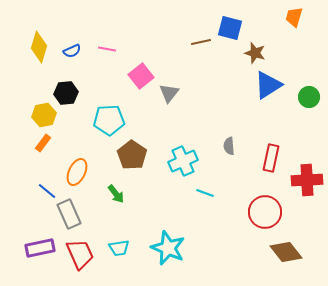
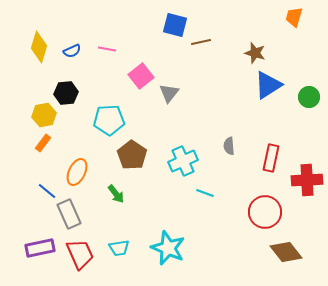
blue square: moved 55 px left, 3 px up
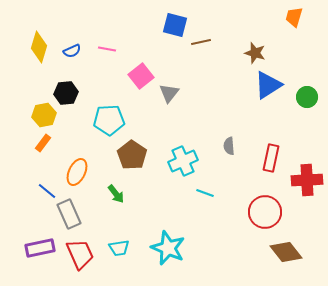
green circle: moved 2 px left
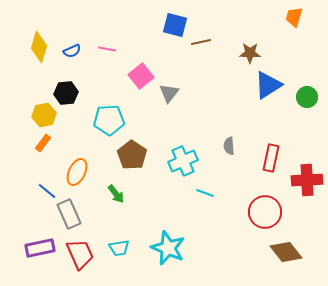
brown star: moved 5 px left; rotated 15 degrees counterclockwise
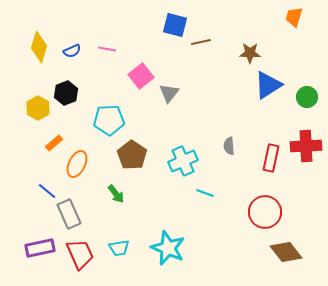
black hexagon: rotated 15 degrees counterclockwise
yellow hexagon: moved 6 px left, 7 px up; rotated 20 degrees counterclockwise
orange rectangle: moved 11 px right; rotated 12 degrees clockwise
orange ellipse: moved 8 px up
red cross: moved 1 px left, 34 px up
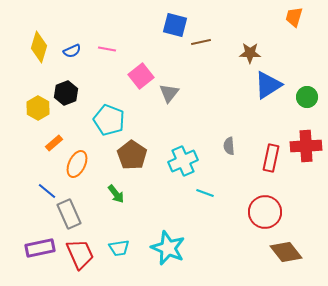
cyan pentagon: rotated 24 degrees clockwise
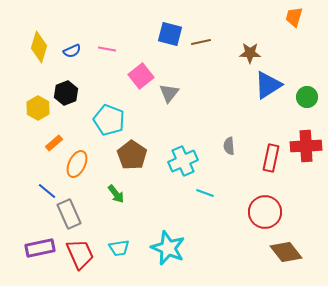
blue square: moved 5 px left, 9 px down
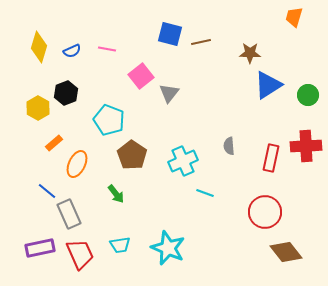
green circle: moved 1 px right, 2 px up
cyan trapezoid: moved 1 px right, 3 px up
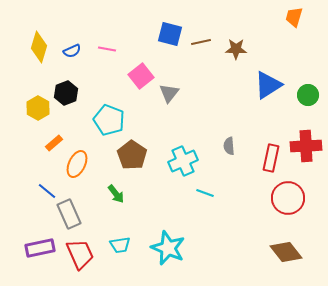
brown star: moved 14 px left, 4 px up
red circle: moved 23 px right, 14 px up
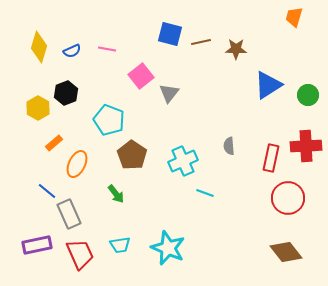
purple rectangle: moved 3 px left, 3 px up
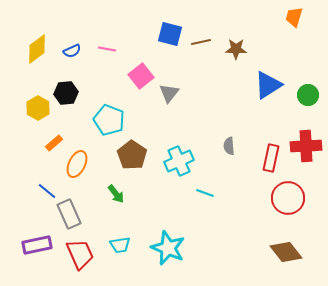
yellow diamond: moved 2 px left, 2 px down; rotated 36 degrees clockwise
black hexagon: rotated 15 degrees clockwise
cyan cross: moved 4 px left
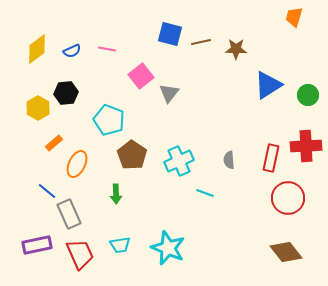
gray semicircle: moved 14 px down
green arrow: rotated 36 degrees clockwise
